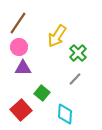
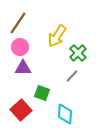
pink circle: moved 1 px right
gray line: moved 3 px left, 3 px up
green square: rotated 21 degrees counterclockwise
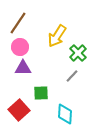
green square: moved 1 px left; rotated 21 degrees counterclockwise
red square: moved 2 px left
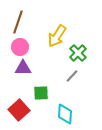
brown line: moved 1 px up; rotated 15 degrees counterclockwise
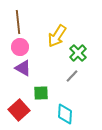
brown line: rotated 25 degrees counterclockwise
purple triangle: rotated 30 degrees clockwise
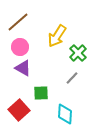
brown line: rotated 55 degrees clockwise
gray line: moved 2 px down
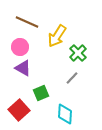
brown line: moved 9 px right; rotated 65 degrees clockwise
green square: rotated 21 degrees counterclockwise
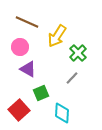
purple triangle: moved 5 px right, 1 px down
cyan diamond: moved 3 px left, 1 px up
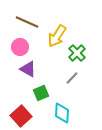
green cross: moved 1 px left
red square: moved 2 px right, 6 px down
